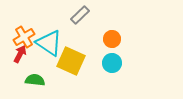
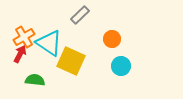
cyan circle: moved 9 px right, 3 px down
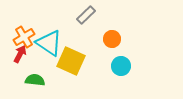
gray rectangle: moved 6 px right
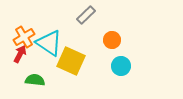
orange circle: moved 1 px down
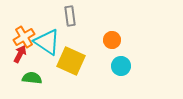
gray rectangle: moved 16 px left, 1 px down; rotated 54 degrees counterclockwise
cyan triangle: moved 2 px left, 1 px up
green semicircle: moved 3 px left, 2 px up
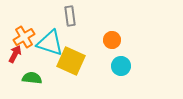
cyan triangle: moved 3 px right, 1 px down; rotated 16 degrees counterclockwise
red arrow: moved 5 px left
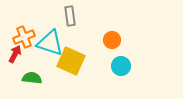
orange cross: rotated 10 degrees clockwise
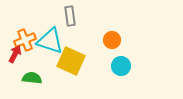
orange cross: moved 1 px right, 3 px down
cyan triangle: moved 2 px up
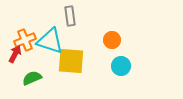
yellow square: rotated 20 degrees counterclockwise
green semicircle: rotated 30 degrees counterclockwise
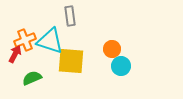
orange circle: moved 9 px down
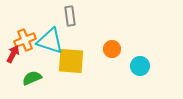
red arrow: moved 2 px left
cyan circle: moved 19 px right
